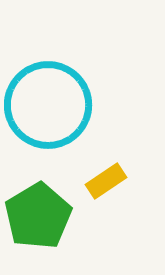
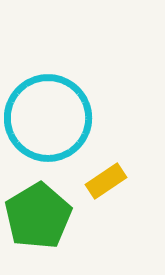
cyan circle: moved 13 px down
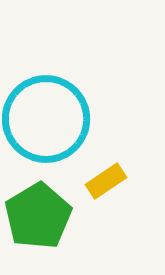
cyan circle: moved 2 px left, 1 px down
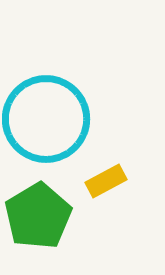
yellow rectangle: rotated 6 degrees clockwise
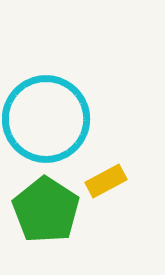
green pentagon: moved 8 px right, 6 px up; rotated 8 degrees counterclockwise
